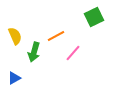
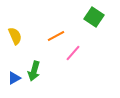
green square: rotated 30 degrees counterclockwise
green arrow: moved 19 px down
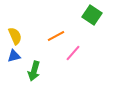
green square: moved 2 px left, 2 px up
blue triangle: moved 22 px up; rotated 16 degrees clockwise
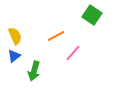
blue triangle: rotated 24 degrees counterclockwise
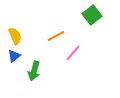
green square: rotated 18 degrees clockwise
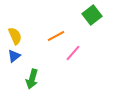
green arrow: moved 2 px left, 8 px down
